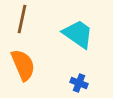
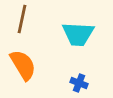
cyan trapezoid: rotated 148 degrees clockwise
orange semicircle: rotated 8 degrees counterclockwise
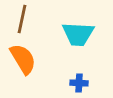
orange semicircle: moved 6 px up
blue cross: rotated 18 degrees counterclockwise
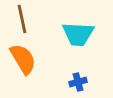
brown line: rotated 24 degrees counterclockwise
blue cross: moved 1 px left, 1 px up; rotated 18 degrees counterclockwise
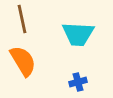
orange semicircle: moved 2 px down
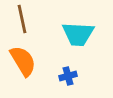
blue cross: moved 10 px left, 6 px up
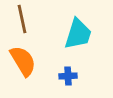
cyan trapezoid: rotated 76 degrees counterclockwise
blue cross: rotated 12 degrees clockwise
